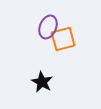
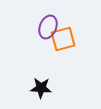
black star: moved 1 px left, 6 px down; rotated 25 degrees counterclockwise
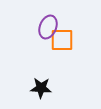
orange square: moved 1 px left, 1 px down; rotated 15 degrees clockwise
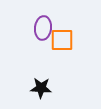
purple ellipse: moved 5 px left, 1 px down; rotated 15 degrees counterclockwise
